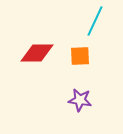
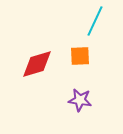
red diamond: moved 11 px down; rotated 16 degrees counterclockwise
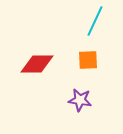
orange square: moved 8 px right, 4 px down
red diamond: rotated 16 degrees clockwise
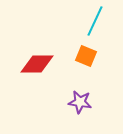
orange square: moved 2 px left, 4 px up; rotated 25 degrees clockwise
purple star: moved 2 px down
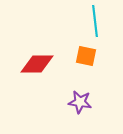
cyan line: rotated 32 degrees counterclockwise
orange square: rotated 10 degrees counterclockwise
